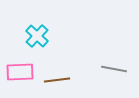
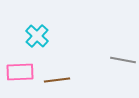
gray line: moved 9 px right, 9 px up
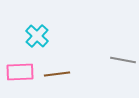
brown line: moved 6 px up
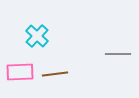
gray line: moved 5 px left, 6 px up; rotated 10 degrees counterclockwise
brown line: moved 2 px left
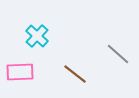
gray line: rotated 40 degrees clockwise
brown line: moved 20 px right; rotated 45 degrees clockwise
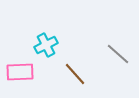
cyan cross: moved 9 px right, 9 px down; rotated 20 degrees clockwise
brown line: rotated 10 degrees clockwise
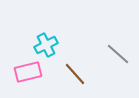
pink rectangle: moved 8 px right; rotated 12 degrees counterclockwise
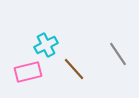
gray line: rotated 15 degrees clockwise
brown line: moved 1 px left, 5 px up
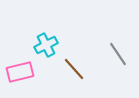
pink rectangle: moved 8 px left
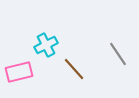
pink rectangle: moved 1 px left
